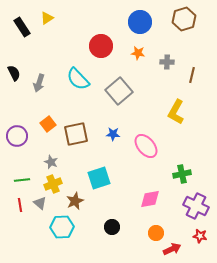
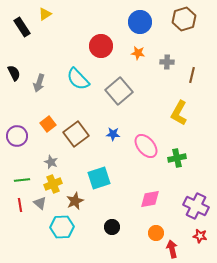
yellow triangle: moved 2 px left, 4 px up
yellow L-shape: moved 3 px right, 1 px down
brown square: rotated 25 degrees counterclockwise
green cross: moved 5 px left, 16 px up
red arrow: rotated 78 degrees counterclockwise
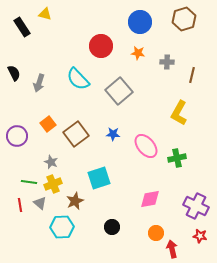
yellow triangle: rotated 48 degrees clockwise
green line: moved 7 px right, 2 px down; rotated 14 degrees clockwise
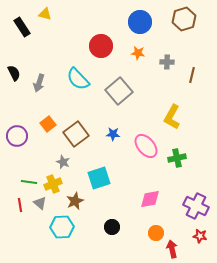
yellow L-shape: moved 7 px left, 4 px down
gray star: moved 12 px right
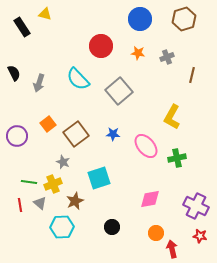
blue circle: moved 3 px up
gray cross: moved 5 px up; rotated 24 degrees counterclockwise
